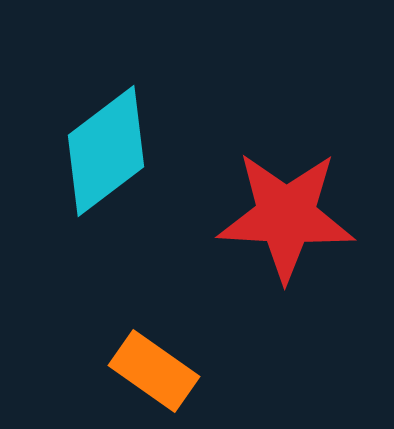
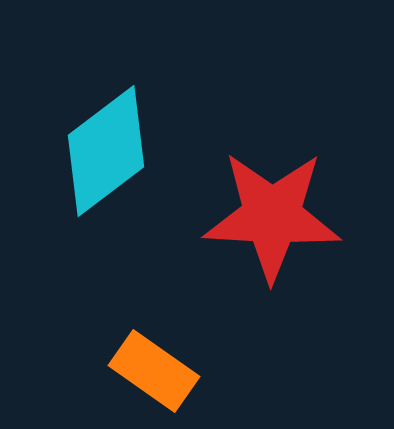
red star: moved 14 px left
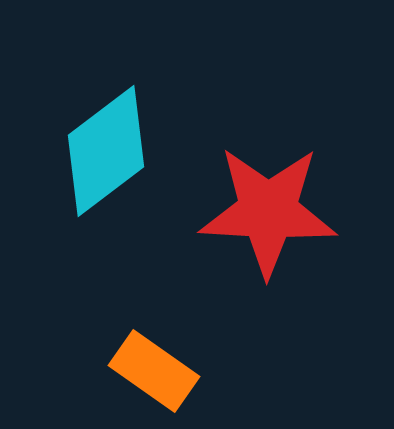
red star: moved 4 px left, 5 px up
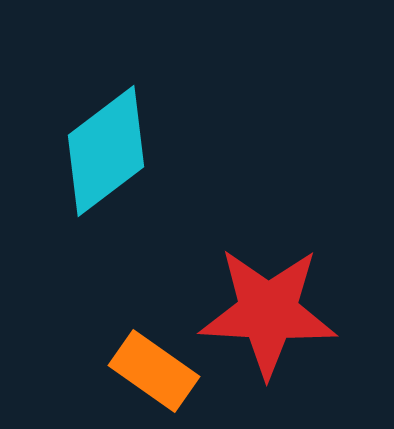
red star: moved 101 px down
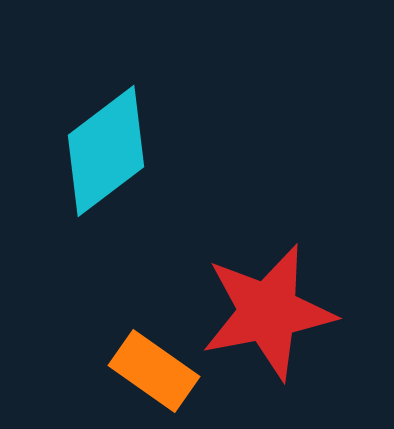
red star: rotated 14 degrees counterclockwise
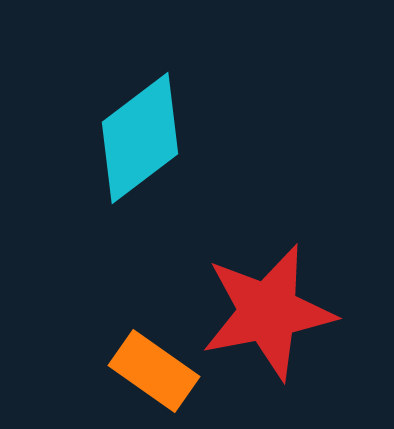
cyan diamond: moved 34 px right, 13 px up
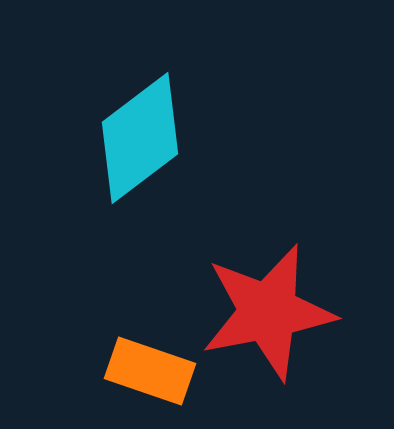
orange rectangle: moved 4 px left; rotated 16 degrees counterclockwise
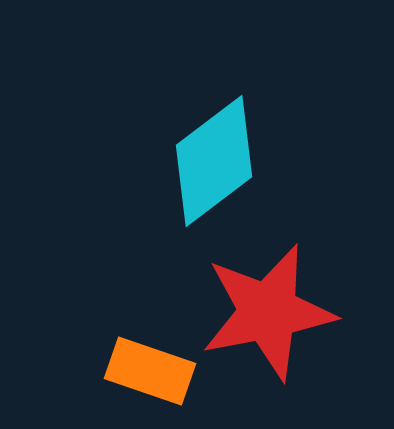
cyan diamond: moved 74 px right, 23 px down
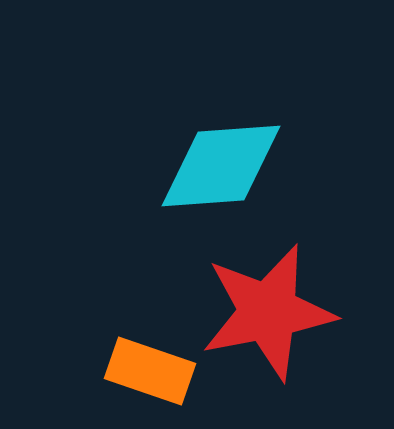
cyan diamond: moved 7 px right, 5 px down; rotated 33 degrees clockwise
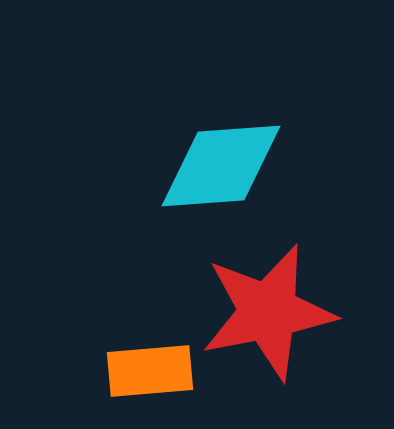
orange rectangle: rotated 24 degrees counterclockwise
